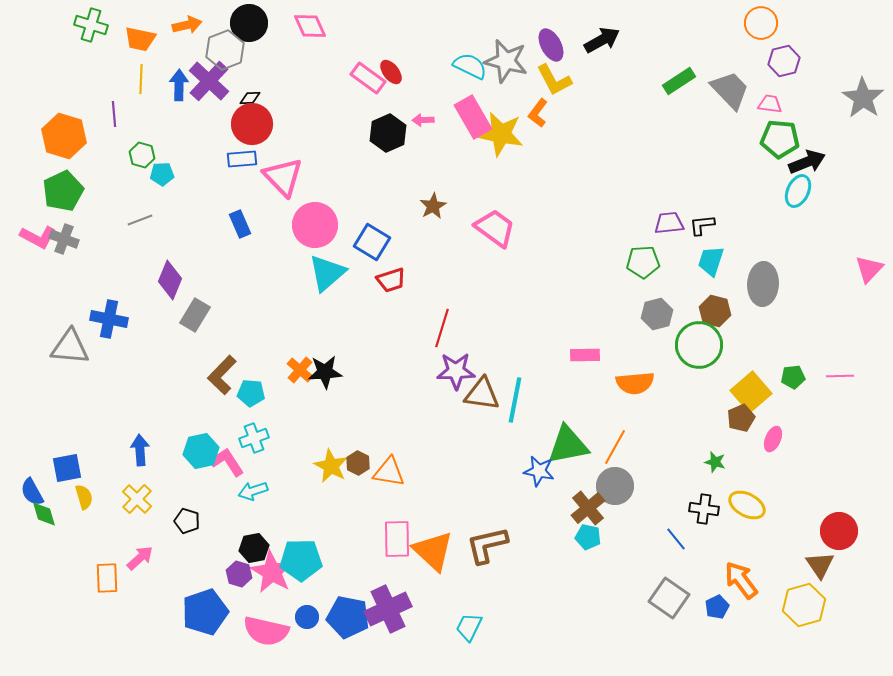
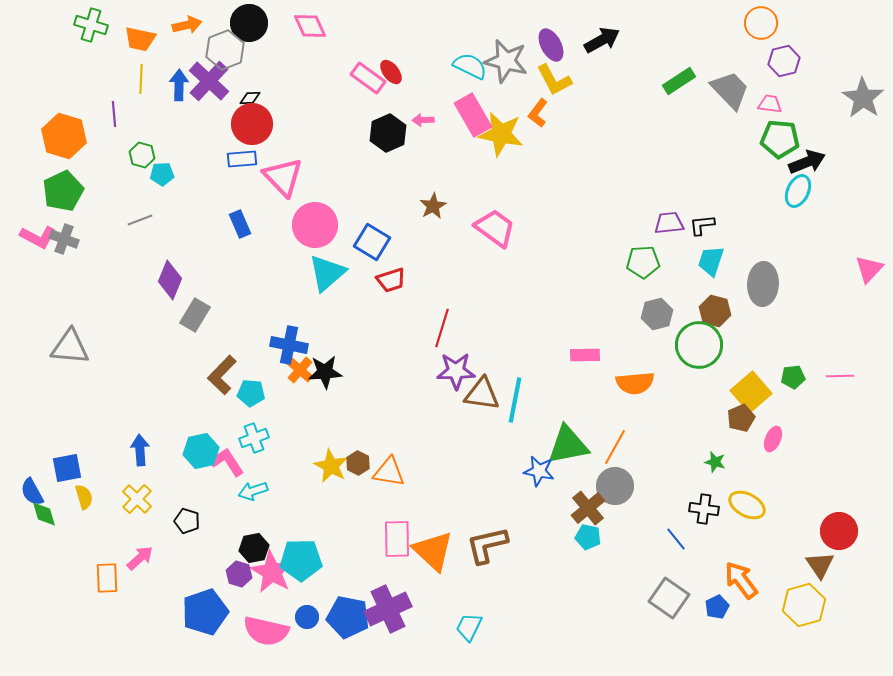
pink rectangle at (473, 117): moved 2 px up
blue cross at (109, 319): moved 180 px right, 26 px down
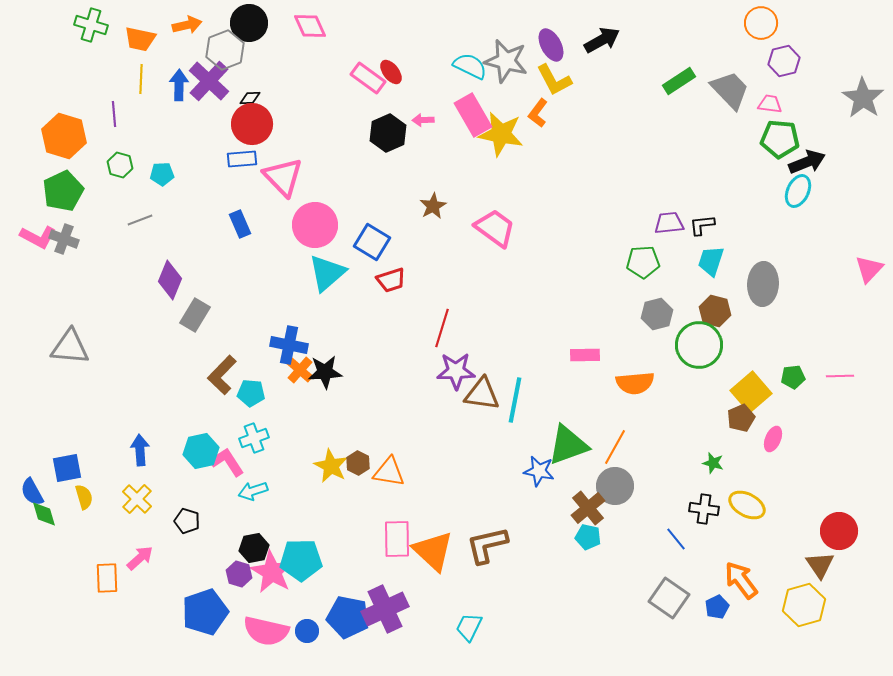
green hexagon at (142, 155): moved 22 px left, 10 px down
green triangle at (568, 445): rotated 9 degrees counterclockwise
green star at (715, 462): moved 2 px left, 1 px down
purple cross at (388, 609): moved 3 px left
blue circle at (307, 617): moved 14 px down
